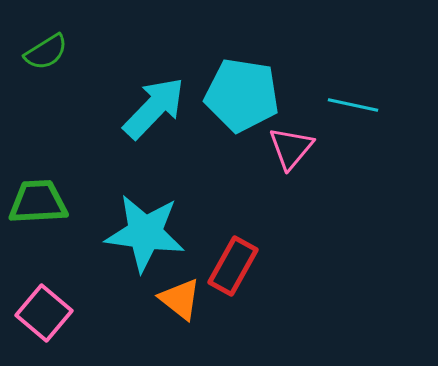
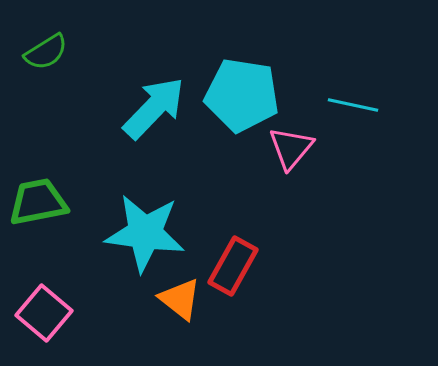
green trapezoid: rotated 8 degrees counterclockwise
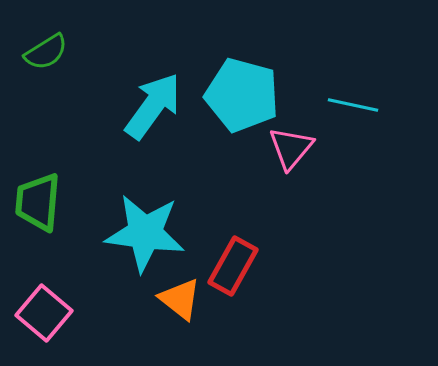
cyan pentagon: rotated 6 degrees clockwise
cyan arrow: moved 1 px left, 2 px up; rotated 8 degrees counterclockwise
green trapezoid: rotated 74 degrees counterclockwise
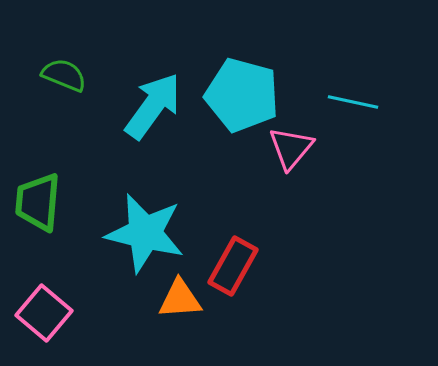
green semicircle: moved 18 px right, 23 px down; rotated 126 degrees counterclockwise
cyan line: moved 3 px up
cyan star: rotated 6 degrees clockwise
orange triangle: rotated 42 degrees counterclockwise
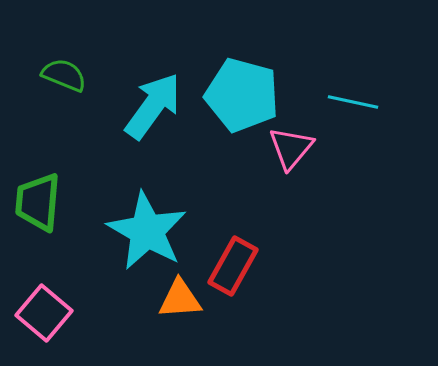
cyan star: moved 2 px right, 2 px up; rotated 16 degrees clockwise
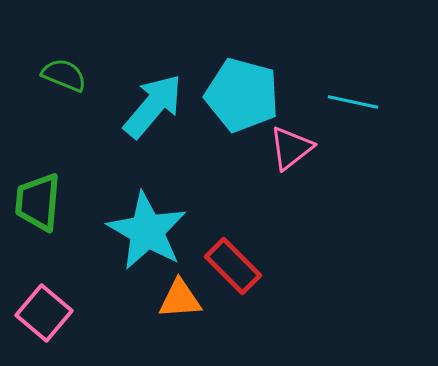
cyan arrow: rotated 4 degrees clockwise
pink triangle: rotated 12 degrees clockwise
red rectangle: rotated 74 degrees counterclockwise
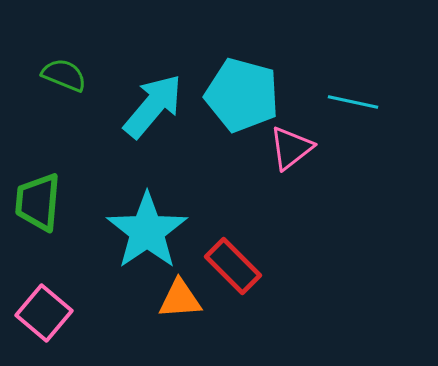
cyan star: rotated 8 degrees clockwise
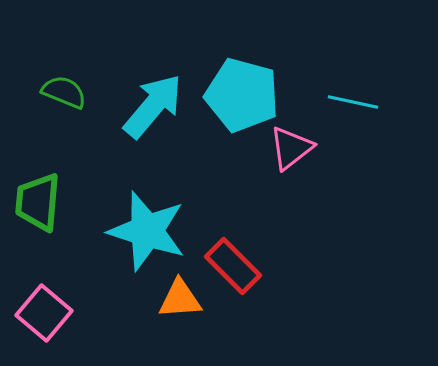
green semicircle: moved 17 px down
cyan star: rotated 20 degrees counterclockwise
